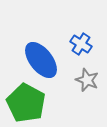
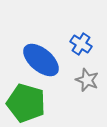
blue ellipse: rotated 12 degrees counterclockwise
green pentagon: rotated 12 degrees counterclockwise
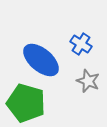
gray star: moved 1 px right, 1 px down
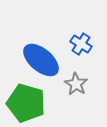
gray star: moved 12 px left, 3 px down; rotated 10 degrees clockwise
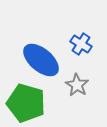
gray star: moved 1 px right, 1 px down
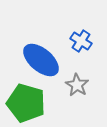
blue cross: moved 3 px up
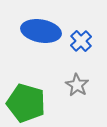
blue cross: rotated 15 degrees clockwise
blue ellipse: moved 29 px up; rotated 30 degrees counterclockwise
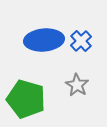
blue ellipse: moved 3 px right, 9 px down; rotated 15 degrees counterclockwise
green pentagon: moved 4 px up
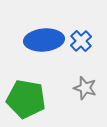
gray star: moved 8 px right, 3 px down; rotated 15 degrees counterclockwise
green pentagon: rotated 6 degrees counterclockwise
